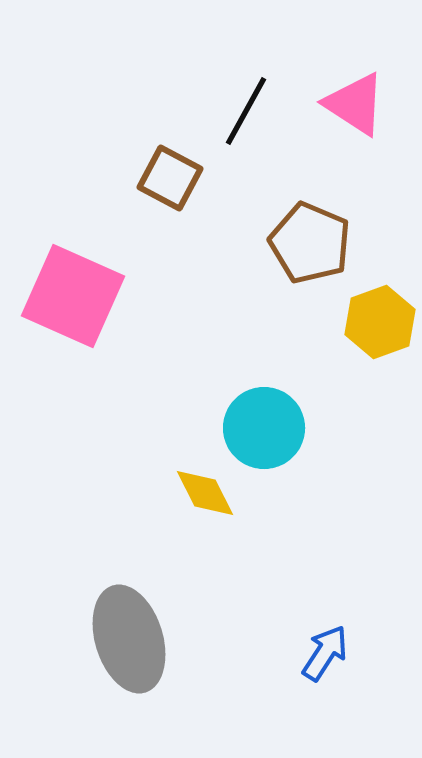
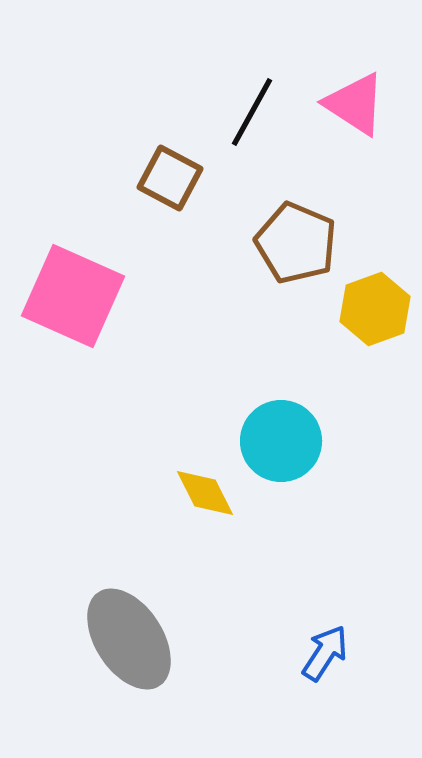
black line: moved 6 px right, 1 px down
brown pentagon: moved 14 px left
yellow hexagon: moved 5 px left, 13 px up
cyan circle: moved 17 px right, 13 px down
gray ellipse: rotated 16 degrees counterclockwise
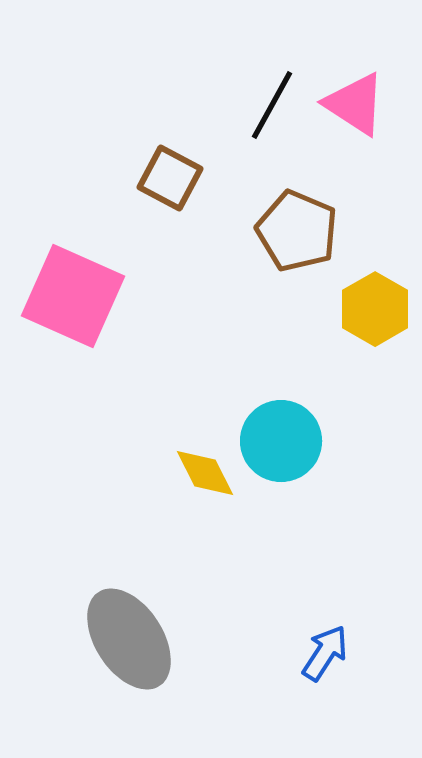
black line: moved 20 px right, 7 px up
brown pentagon: moved 1 px right, 12 px up
yellow hexagon: rotated 10 degrees counterclockwise
yellow diamond: moved 20 px up
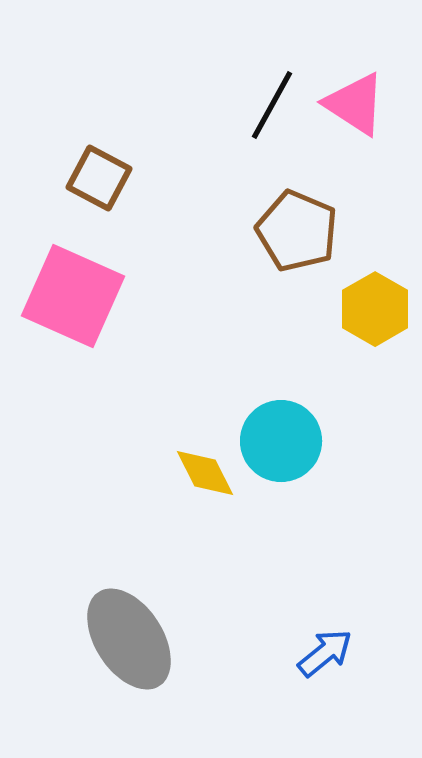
brown square: moved 71 px left
blue arrow: rotated 18 degrees clockwise
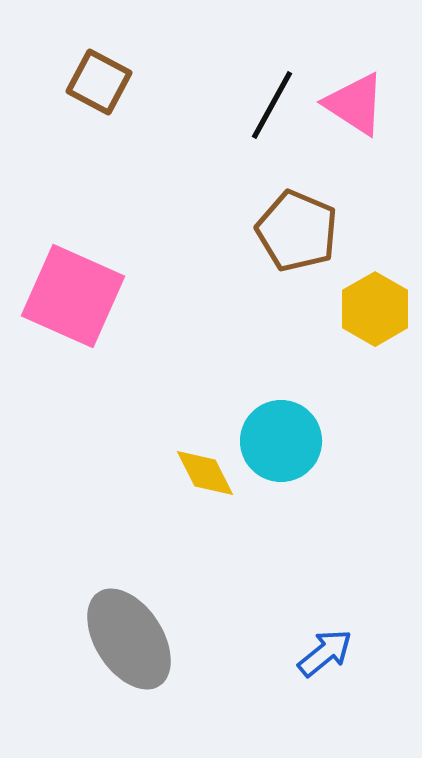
brown square: moved 96 px up
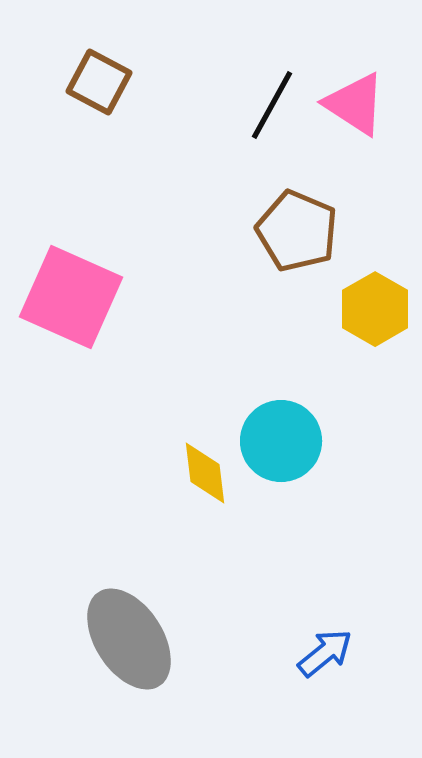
pink square: moved 2 px left, 1 px down
yellow diamond: rotated 20 degrees clockwise
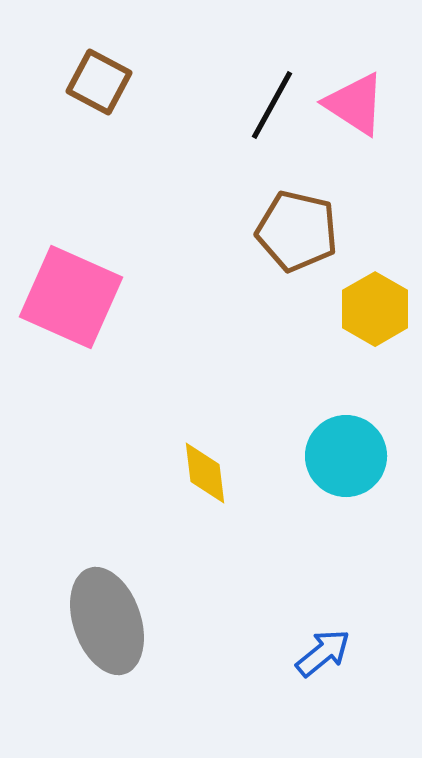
brown pentagon: rotated 10 degrees counterclockwise
cyan circle: moved 65 px right, 15 px down
gray ellipse: moved 22 px left, 18 px up; rotated 14 degrees clockwise
blue arrow: moved 2 px left
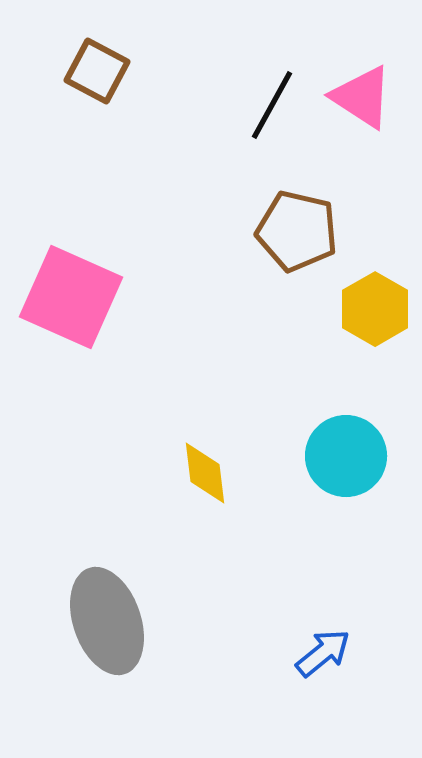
brown square: moved 2 px left, 11 px up
pink triangle: moved 7 px right, 7 px up
